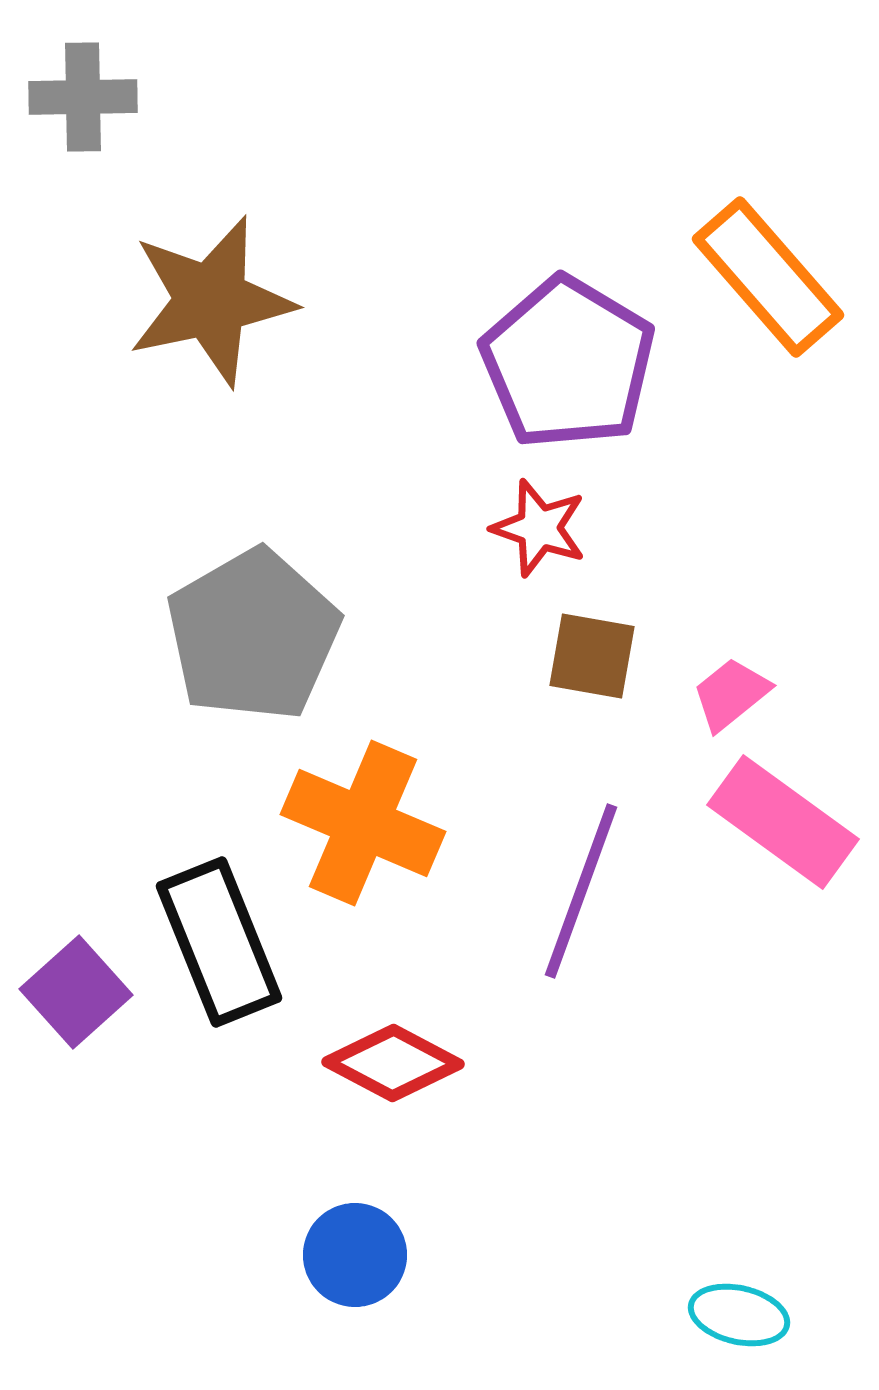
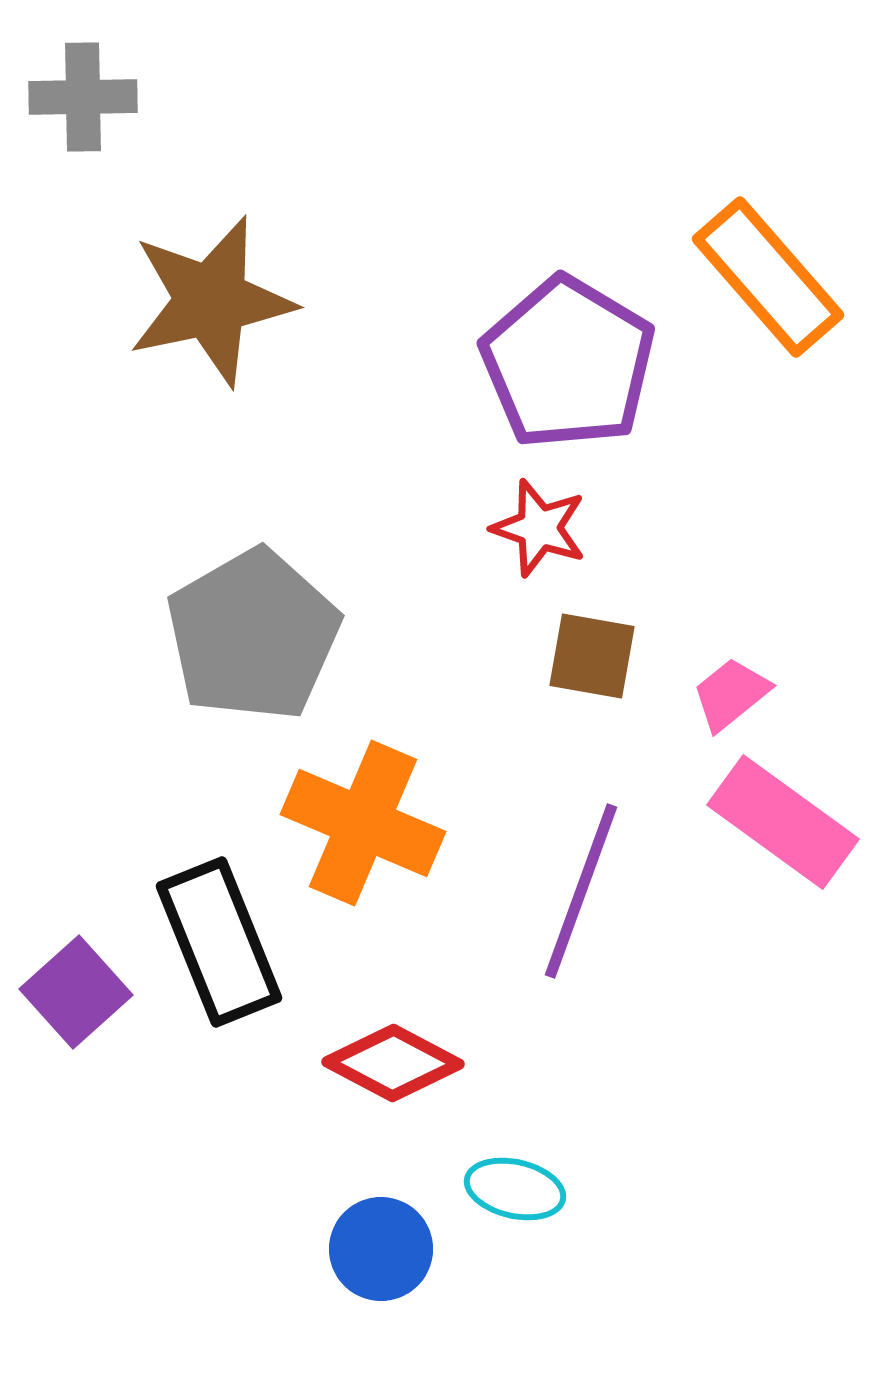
blue circle: moved 26 px right, 6 px up
cyan ellipse: moved 224 px left, 126 px up
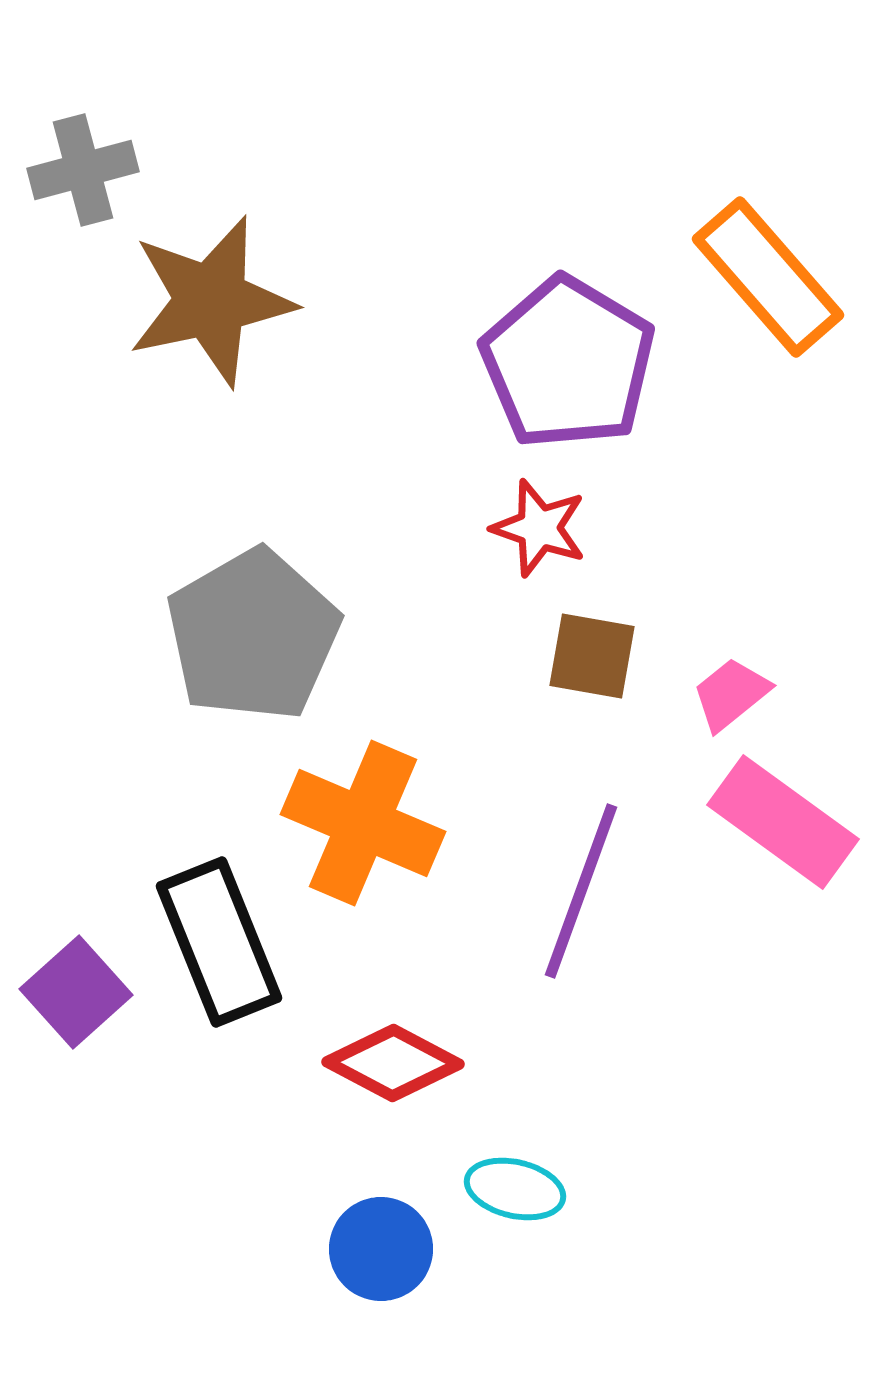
gray cross: moved 73 px down; rotated 14 degrees counterclockwise
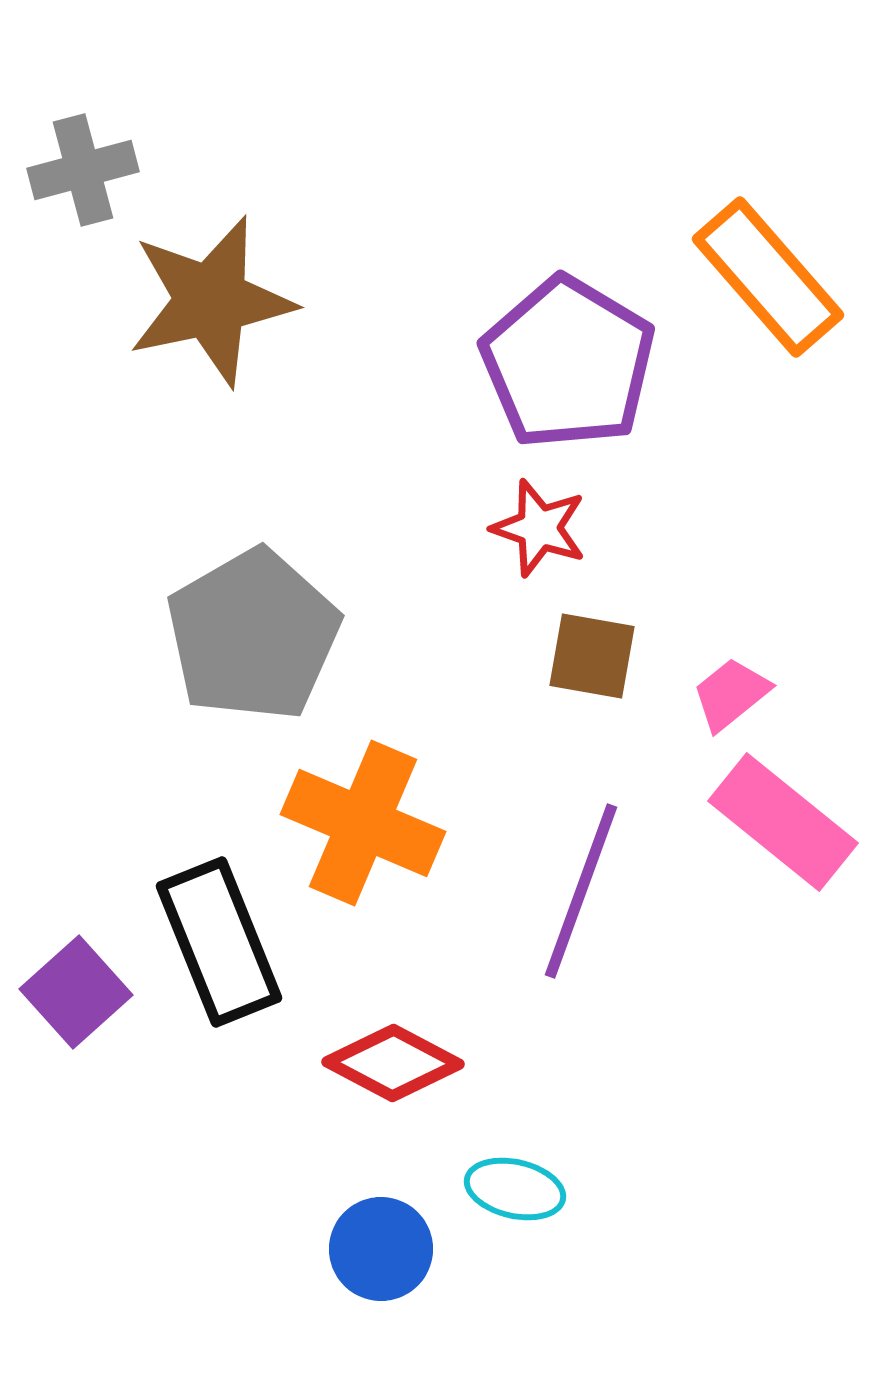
pink rectangle: rotated 3 degrees clockwise
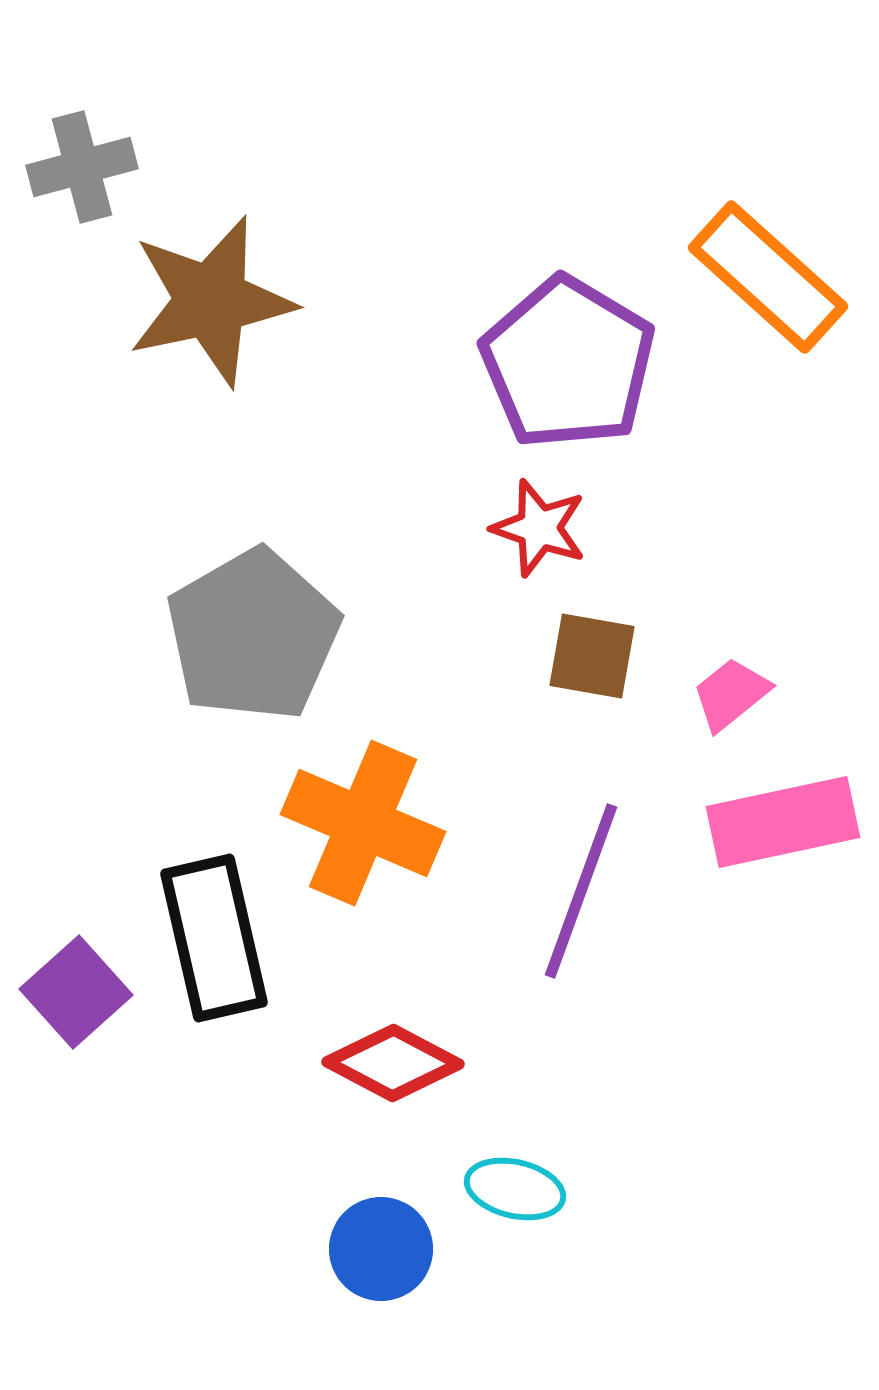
gray cross: moved 1 px left, 3 px up
orange rectangle: rotated 7 degrees counterclockwise
pink rectangle: rotated 51 degrees counterclockwise
black rectangle: moved 5 px left, 4 px up; rotated 9 degrees clockwise
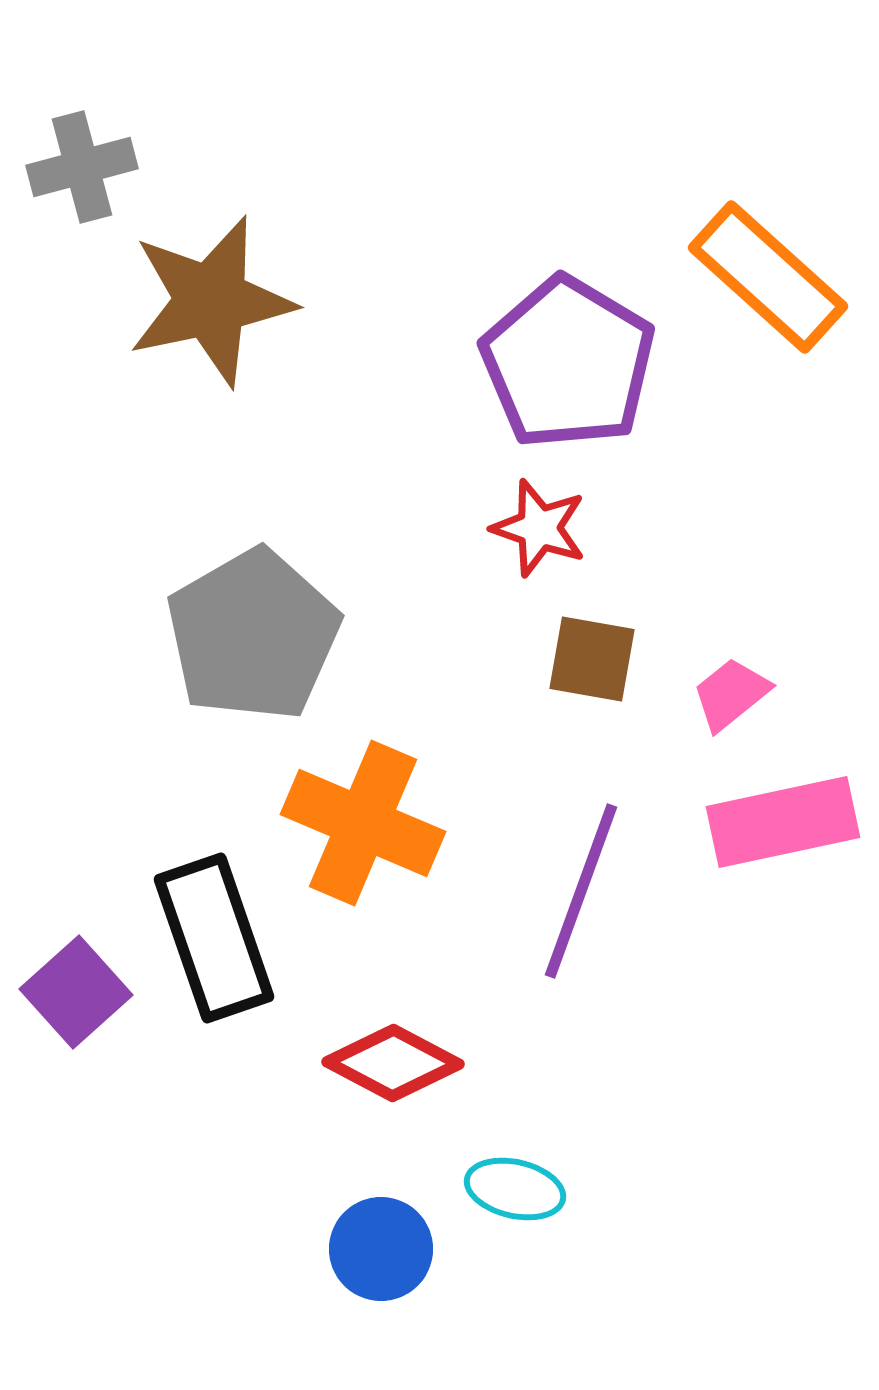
brown square: moved 3 px down
black rectangle: rotated 6 degrees counterclockwise
